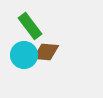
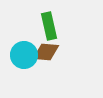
green rectangle: moved 19 px right; rotated 24 degrees clockwise
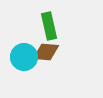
cyan circle: moved 2 px down
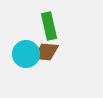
cyan circle: moved 2 px right, 3 px up
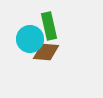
cyan circle: moved 4 px right, 15 px up
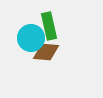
cyan circle: moved 1 px right, 1 px up
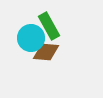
green rectangle: rotated 16 degrees counterclockwise
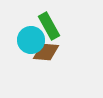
cyan circle: moved 2 px down
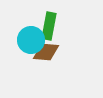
green rectangle: rotated 40 degrees clockwise
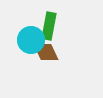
brown diamond: rotated 60 degrees clockwise
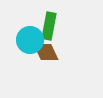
cyan circle: moved 1 px left
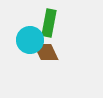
green rectangle: moved 3 px up
